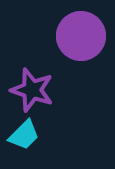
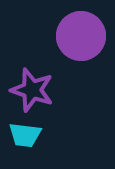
cyan trapezoid: moved 1 px right; rotated 52 degrees clockwise
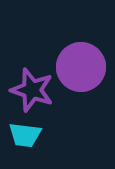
purple circle: moved 31 px down
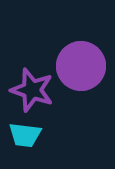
purple circle: moved 1 px up
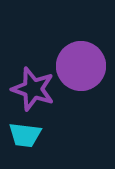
purple star: moved 1 px right, 1 px up
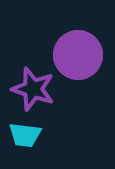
purple circle: moved 3 px left, 11 px up
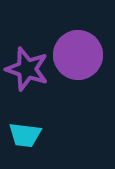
purple star: moved 6 px left, 20 px up
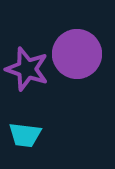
purple circle: moved 1 px left, 1 px up
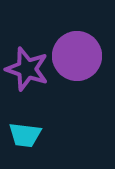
purple circle: moved 2 px down
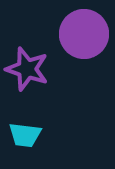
purple circle: moved 7 px right, 22 px up
